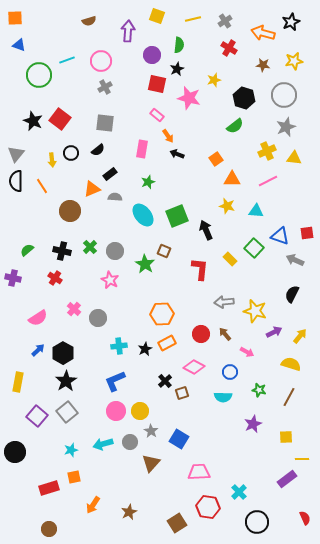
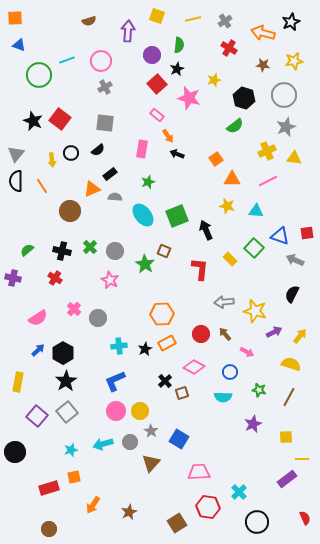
red square at (157, 84): rotated 36 degrees clockwise
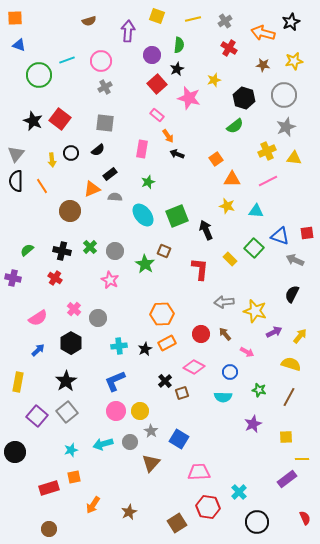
black hexagon at (63, 353): moved 8 px right, 10 px up
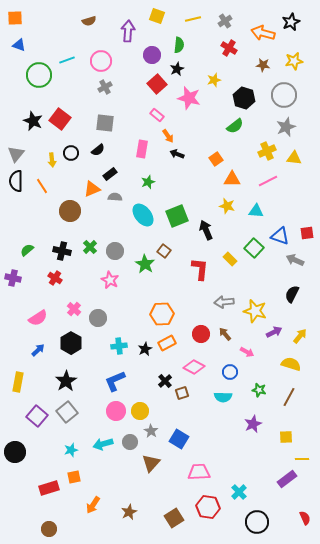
brown square at (164, 251): rotated 16 degrees clockwise
brown square at (177, 523): moved 3 px left, 5 px up
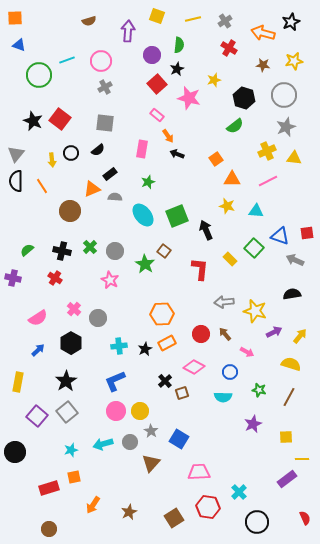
black semicircle at (292, 294): rotated 54 degrees clockwise
